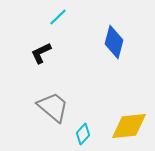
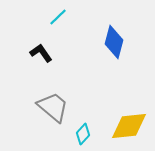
black L-shape: rotated 80 degrees clockwise
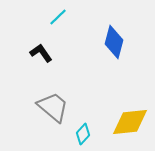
yellow diamond: moved 1 px right, 4 px up
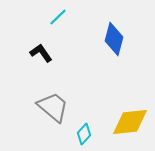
blue diamond: moved 3 px up
cyan diamond: moved 1 px right
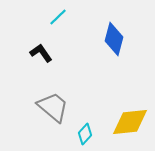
cyan diamond: moved 1 px right
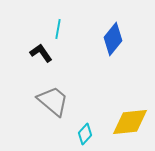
cyan line: moved 12 px down; rotated 36 degrees counterclockwise
blue diamond: moved 1 px left; rotated 24 degrees clockwise
gray trapezoid: moved 6 px up
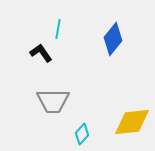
gray trapezoid: rotated 140 degrees clockwise
yellow diamond: moved 2 px right
cyan diamond: moved 3 px left
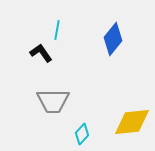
cyan line: moved 1 px left, 1 px down
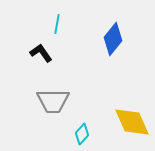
cyan line: moved 6 px up
yellow diamond: rotated 72 degrees clockwise
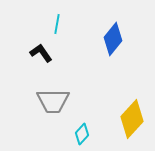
yellow diamond: moved 3 px up; rotated 66 degrees clockwise
